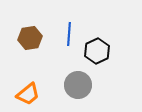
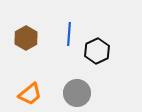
brown hexagon: moved 4 px left; rotated 20 degrees counterclockwise
gray circle: moved 1 px left, 8 px down
orange trapezoid: moved 2 px right
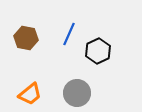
blue line: rotated 20 degrees clockwise
brown hexagon: rotated 20 degrees counterclockwise
black hexagon: moved 1 px right
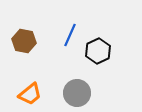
blue line: moved 1 px right, 1 px down
brown hexagon: moved 2 px left, 3 px down
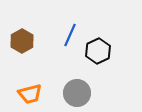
brown hexagon: moved 2 px left; rotated 20 degrees clockwise
orange trapezoid: rotated 25 degrees clockwise
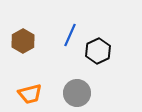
brown hexagon: moved 1 px right
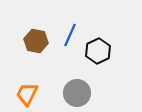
brown hexagon: moved 13 px right; rotated 20 degrees counterclockwise
orange trapezoid: moved 3 px left; rotated 130 degrees clockwise
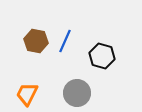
blue line: moved 5 px left, 6 px down
black hexagon: moved 4 px right, 5 px down; rotated 20 degrees counterclockwise
